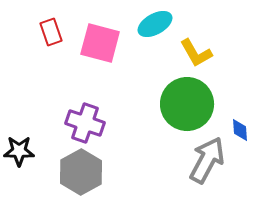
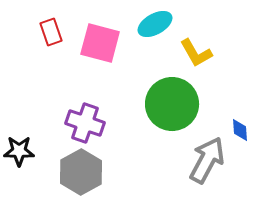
green circle: moved 15 px left
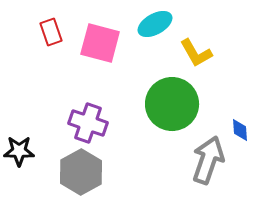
purple cross: moved 3 px right
gray arrow: moved 1 px right; rotated 9 degrees counterclockwise
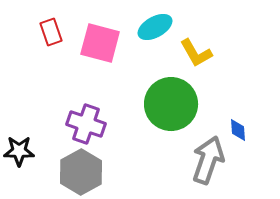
cyan ellipse: moved 3 px down
green circle: moved 1 px left
purple cross: moved 2 px left, 1 px down
blue diamond: moved 2 px left
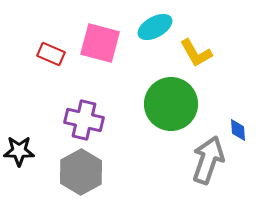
red rectangle: moved 22 px down; rotated 48 degrees counterclockwise
purple cross: moved 2 px left, 4 px up; rotated 6 degrees counterclockwise
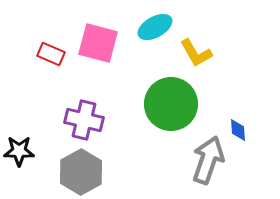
pink square: moved 2 px left
